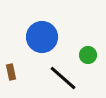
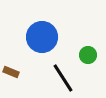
brown rectangle: rotated 56 degrees counterclockwise
black line: rotated 16 degrees clockwise
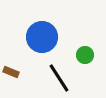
green circle: moved 3 px left
black line: moved 4 px left
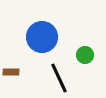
brown rectangle: rotated 21 degrees counterclockwise
black line: rotated 8 degrees clockwise
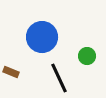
green circle: moved 2 px right, 1 px down
brown rectangle: rotated 21 degrees clockwise
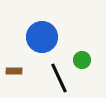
green circle: moved 5 px left, 4 px down
brown rectangle: moved 3 px right, 1 px up; rotated 21 degrees counterclockwise
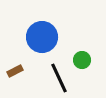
brown rectangle: moved 1 px right; rotated 28 degrees counterclockwise
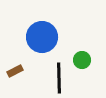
black line: rotated 24 degrees clockwise
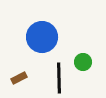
green circle: moved 1 px right, 2 px down
brown rectangle: moved 4 px right, 7 px down
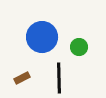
green circle: moved 4 px left, 15 px up
brown rectangle: moved 3 px right
